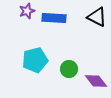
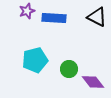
purple diamond: moved 3 px left, 1 px down
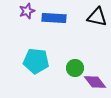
black triangle: rotated 15 degrees counterclockwise
cyan pentagon: moved 1 px right, 1 px down; rotated 20 degrees clockwise
green circle: moved 6 px right, 1 px up
purple diamond: moved 2 px right
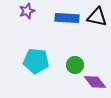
blue rectangle: moved 13 px right
green circle: moved 3 px up
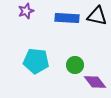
purple star: moved 1 px left
black triangle: moved 1 px up
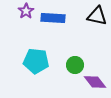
purple star: rotated 14 degrees counterclockwise
blue rectangle: moved 14 px left
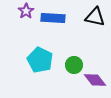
black triangle: moved 2 px left, 1 px down
cyan pentagon: moved 4 px right, 1 px up; rotated 20 degrees clockwise
green circle: moved 1 px left
purple diamond: moved 2 px up
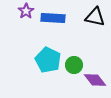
cyan pentagon: moved 8 px right
